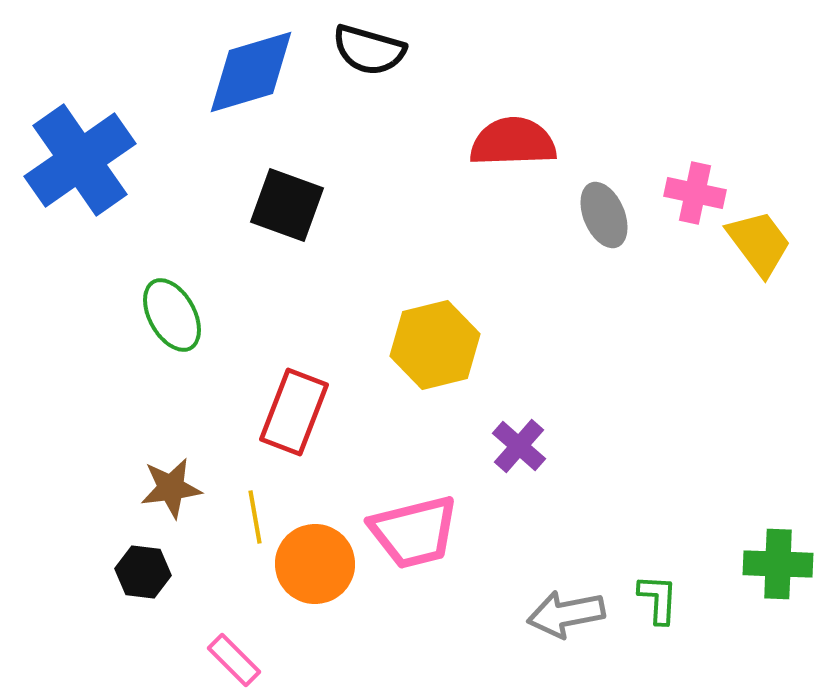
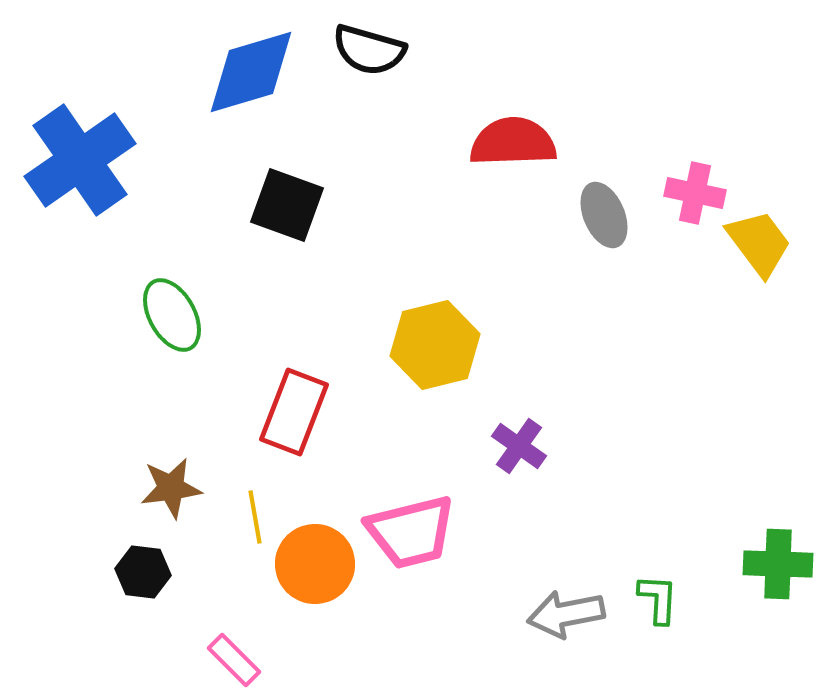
purple cross: rotated 6 degrees counterclockwise
pink trapezoid: moved 3 px left
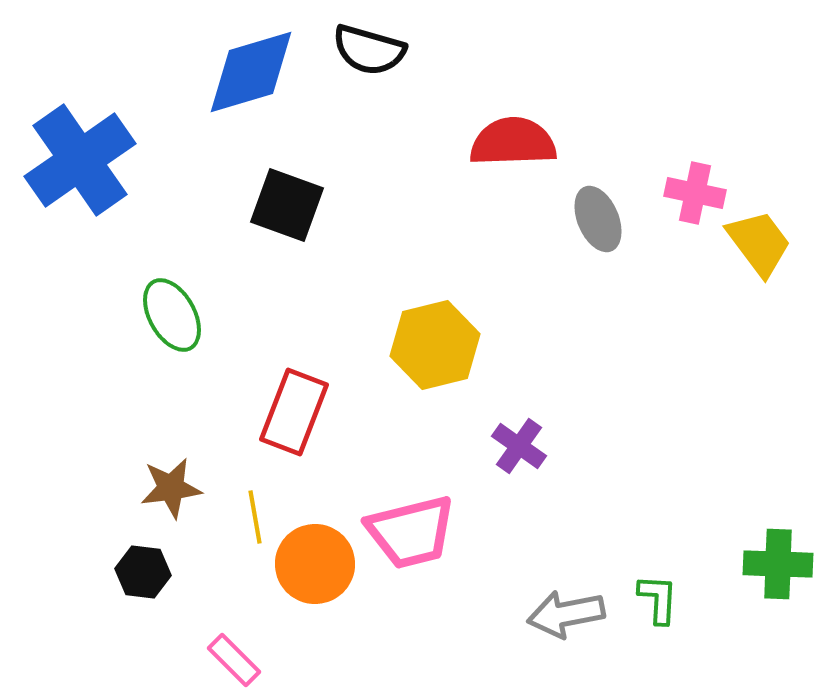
gray ellipse: moved 6 px left, 4 px down
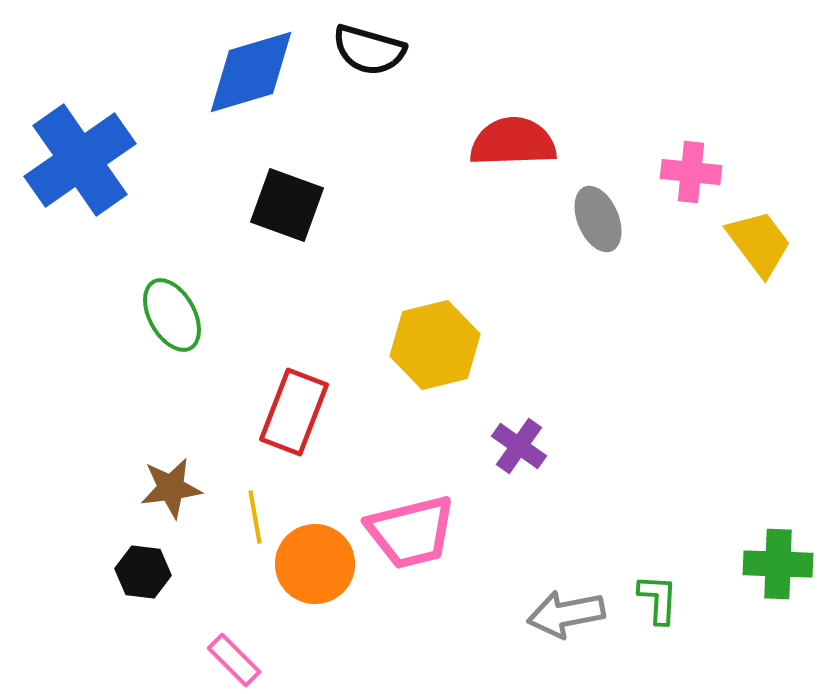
pink cross: moved 4 px left, 21 px up; rotated 6 degrees counterclockwise
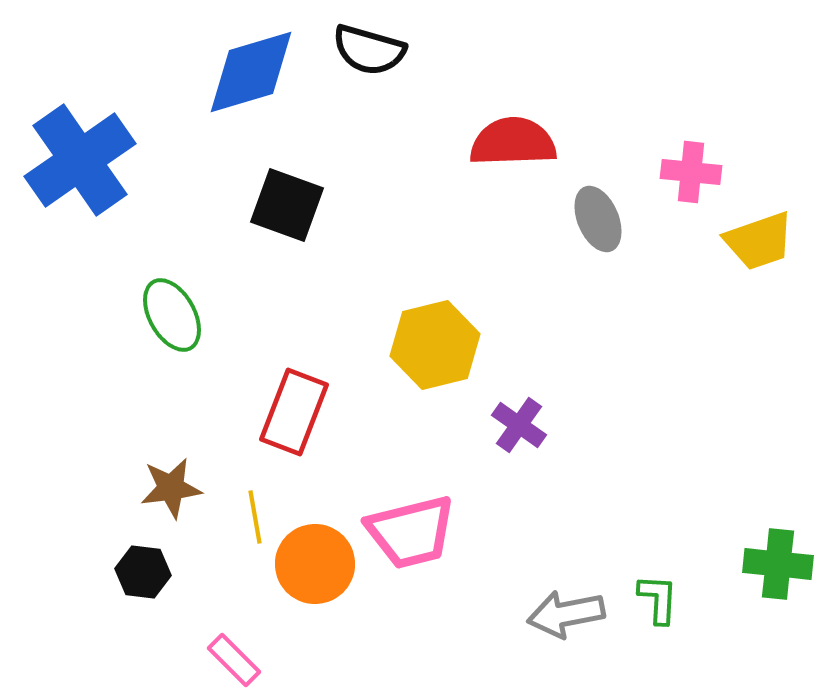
yellow trapezoid: moved 2 px up; rotated 108 degrees clockwise
purple cross: moved 21 px up
green cross: rotated 4 degrees clockwise
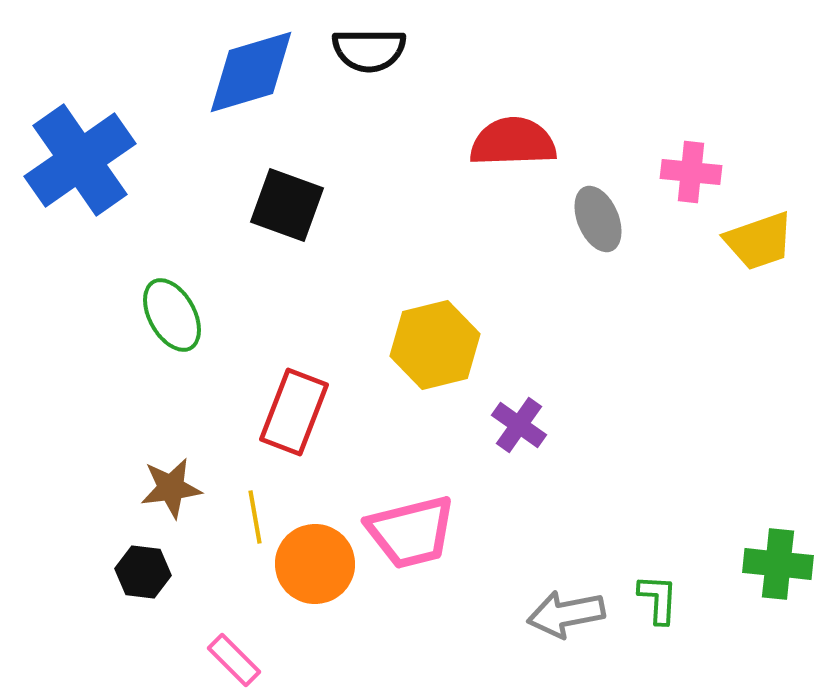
black semicircle: rotated 16 degrees counterclockwise
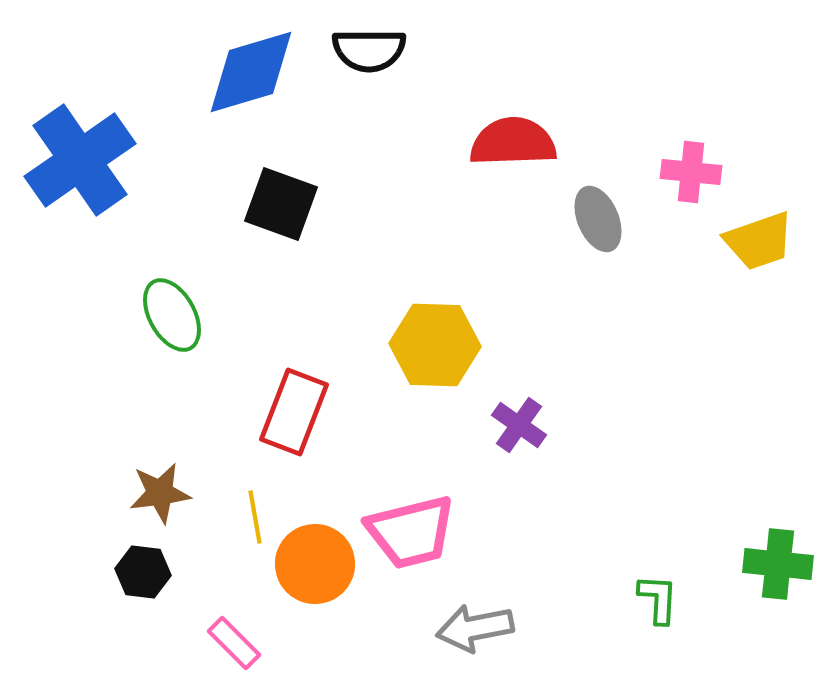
black square: moved 6 px left, 1 px up
yellow hexagon: rotated 16 degrees clockwise
brown star: moved 11 px left, 5 px down
gray arrow: moved 91 px left, 14 px down
pink rectangle: moved 17 px up
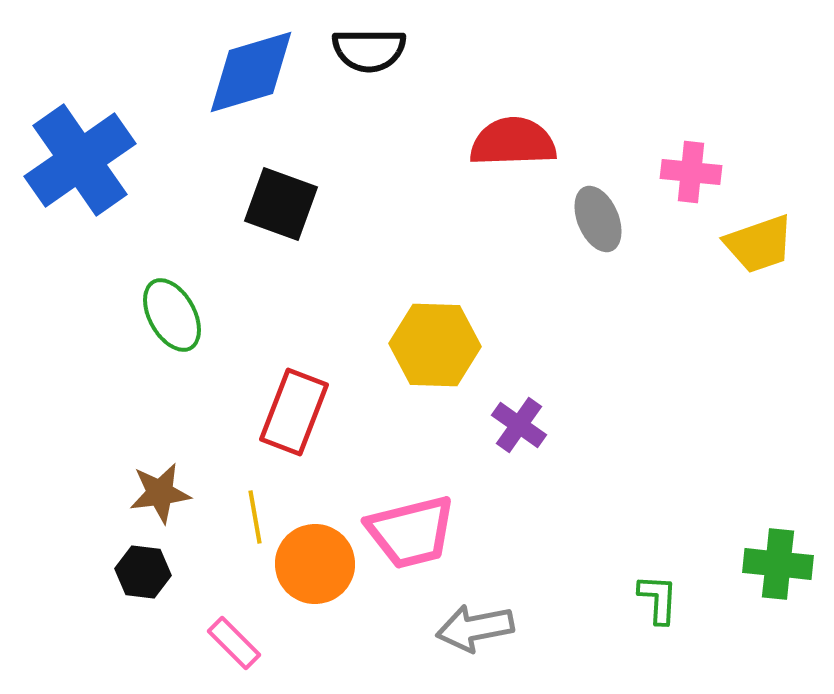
yellow trapezoid: moved 3 px down
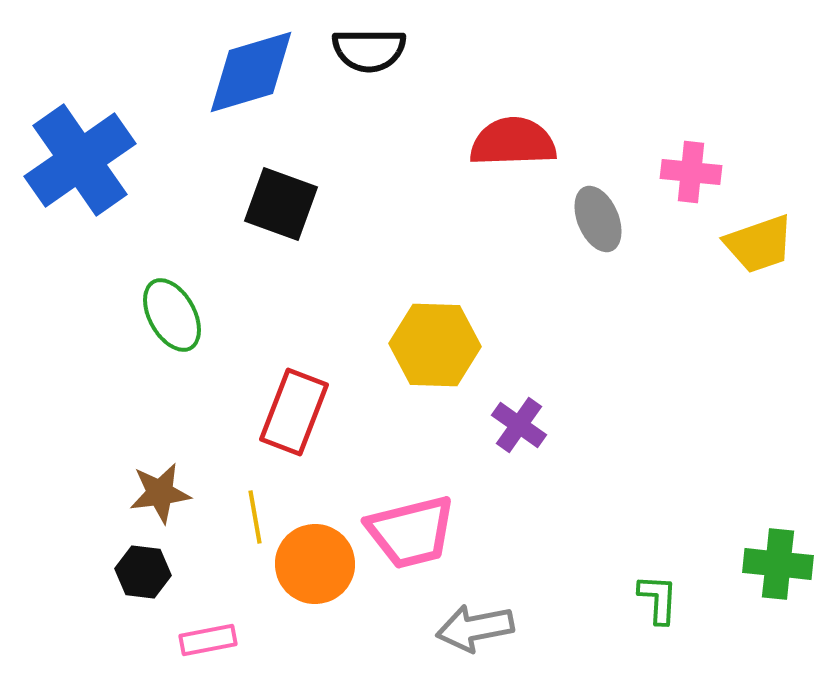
pink rectangle: moved 26 px left, 3 px up; rotated 56 degrees counterclockwise
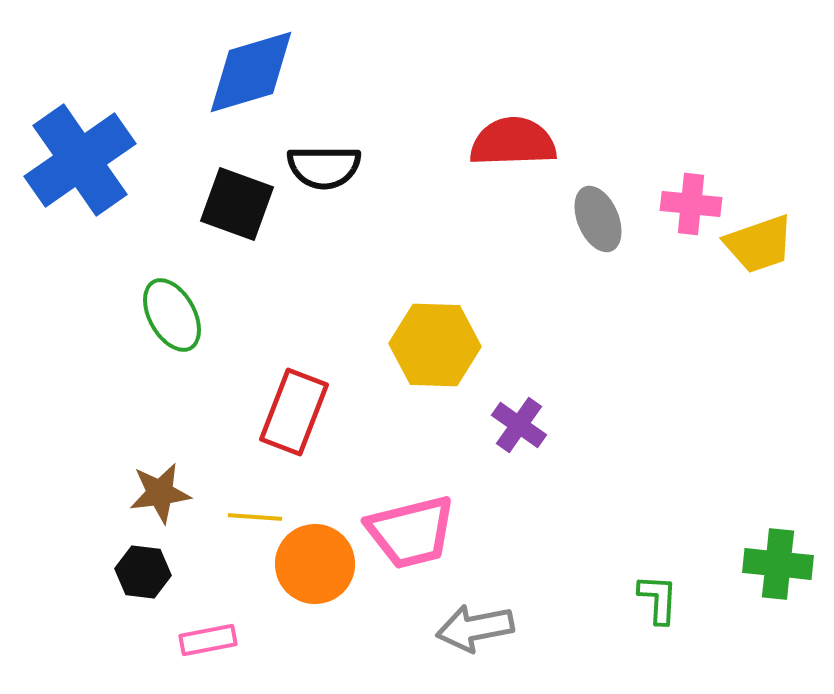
black semicircle: moved 45 px left, 117 px down
pink cross: moved 32 px down
black square: moved 44 px left
yellow line: rotated 76 degrees counterclockwise
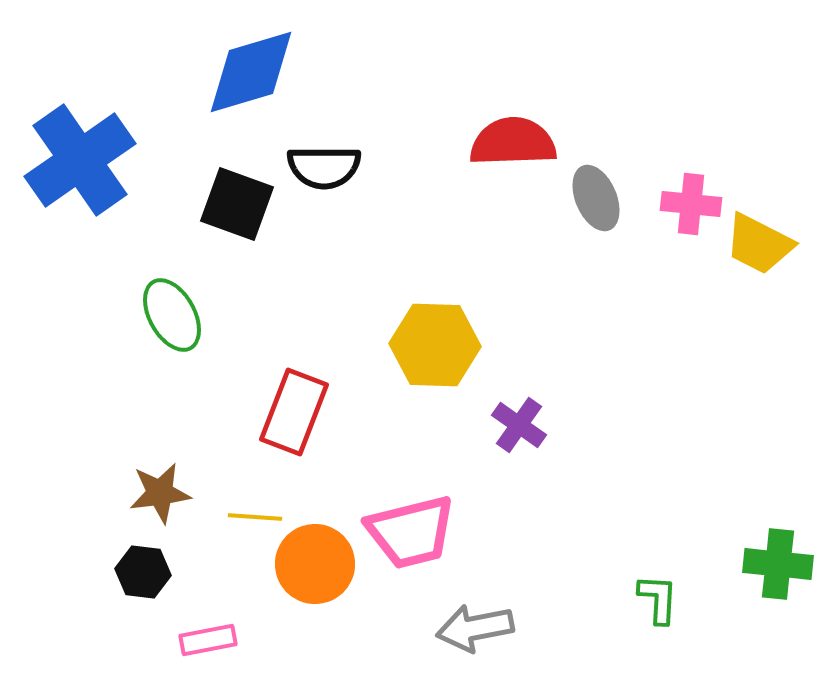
gray ellipse: moved 2 px left, 21 px up
yellow trapezoid: rotated 46 degrees clockwise
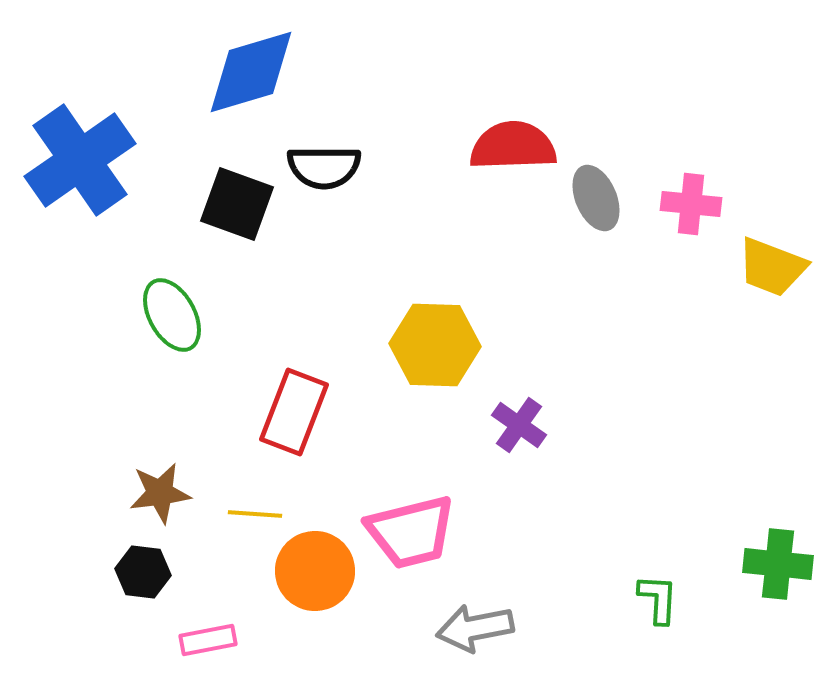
red semicircle: moved 4 px down
yellow trapezoid: moved 13 px right, 23 px down; rotated 6 degrees counterclockwise
yellow line: moved 3 px up
orange circle: moved 7 px down
